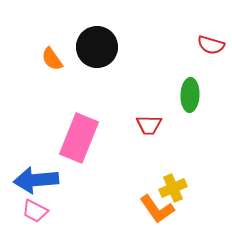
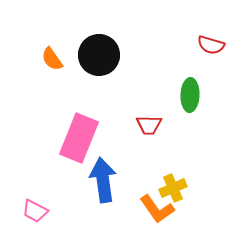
black circle: moved 2 px right, 8 px down
blue arrow: moved 67 px right; rotated 87 degrees clockwise
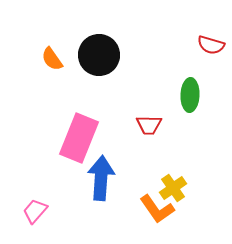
blue arrow: moved 2 px left, 2 px up; rotated 12 degrees clockwise
yellow cross: rotated 12 degrees counterclockwise
pink trapezoid: rotated 104 degrees clockwise
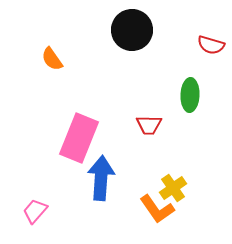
black circle: moved 33 px right, 25 px up
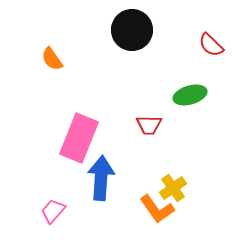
red semicircle: rotated 28 degrees clockwise
green ellipse: rotated 72 degrees clockwise
pink trapezoid: moved 18 px right
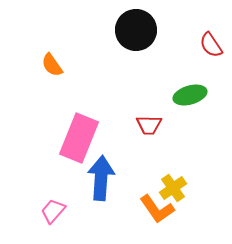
black circle: moved 4 px right
red semicircle: rotated 12 degrees clockwise
orange semicircle: moved 6 px down
